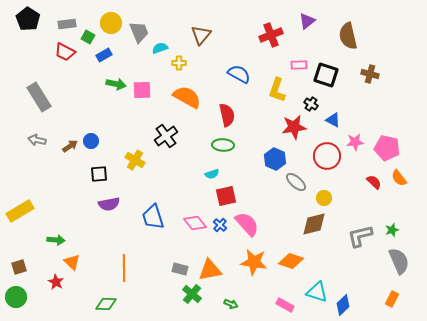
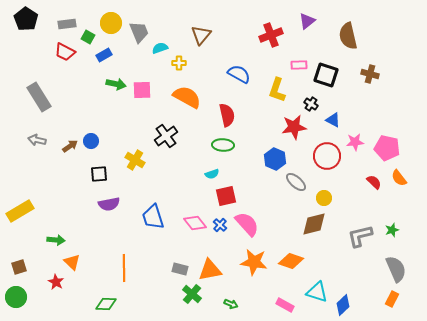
black pentagon at (28, 19): moved 2 px left
gray semicircle at (399, 261): moved 3 px left, 8 px down
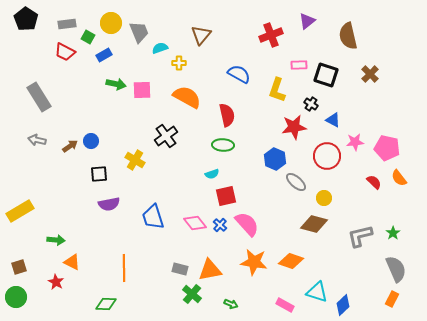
brown cross at (370, 74): rotated 30 degrees clockwise
brown diamond at (314, 224): rotated 28 degrees clockwise
green star at (392, 230): moved 1 px right, 3 px down; rotated 16 degrees counterclockwise
orange triangle at (72, 262): rotated 18 degrees counterclockwise
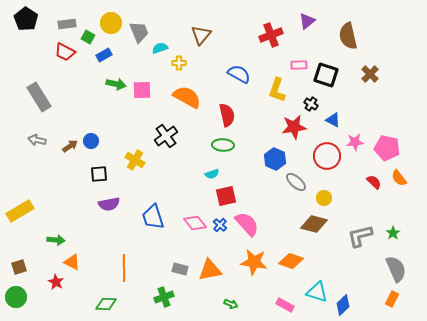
green cross at (192, 294): moved 28 px left, 3 px down; rotated 30 degrees clockwise
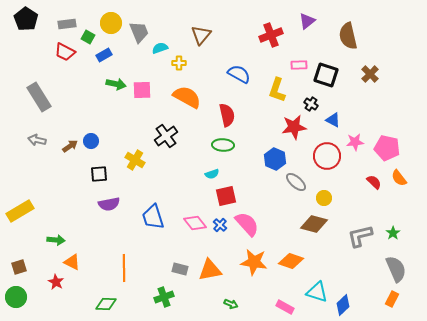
pink rectangle at (285, 305): moved 2 px down
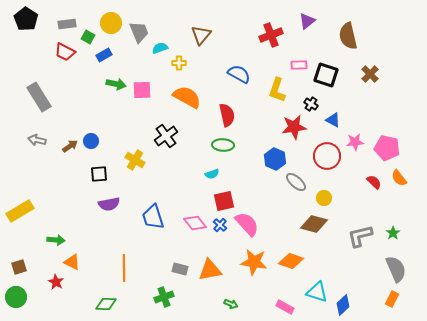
red square at (226, 196): moved 2 px left, 5 px down
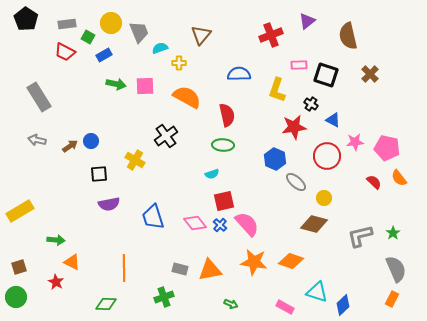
blue semicircle at (239, 74): rotated 30 degrees counterclockwise
pink square at (142, 90): moved 3 px right, 4 px up
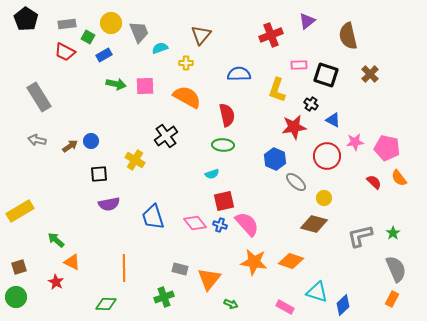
yellow cross at (179, 63): moved 7 px right
blue cross at (220, 225): rotated 24 degrees counterclockwise
green arrow at (56, 240): rotated 144 degrees counterclockwise
orange triangle at (210, 270): moved 1 px left, 9 px down; rotated 40 degrees counterclockwise
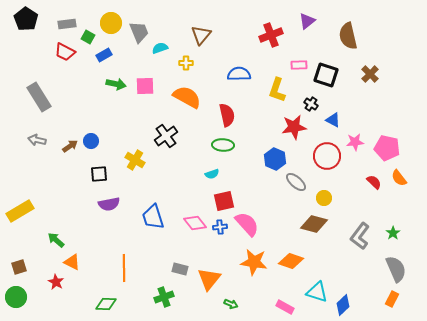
blue cross at (220, 225): moved 2 px down; rotated 24 degrees counterclockwise
gray L-shape at (360, 236): rotated 40 degrees counterclockwise
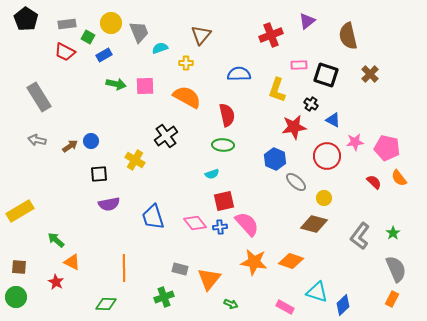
brown square at (19, 267): rotated 21 degrees clockwise
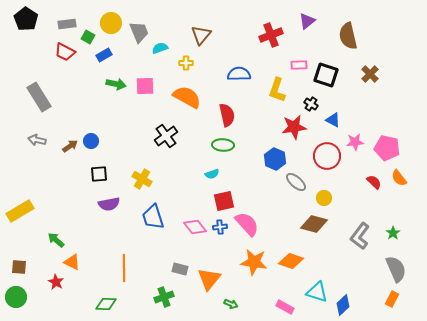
yellow cross at (135, 160): moved 7 px right, 19 px down
pink diamond at (195, 223): moved 4 px down
